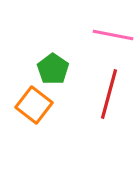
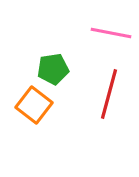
pink line: moved 2 px left, 2 px up
green pentagon: rotated 28 degrees clockwise
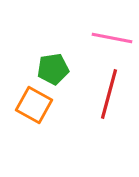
pink line: moved 1 px right, 5 px down
orange square: rotated 9 degrees counterclockwise
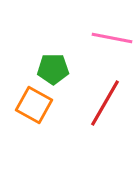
green pentagon: rotated 8 degrees clockwise
red line: moved 4 px left, 9 px down; rotated 15 degrees clockwise
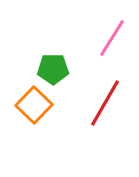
pink line: rotated 69 degrees counterclockwise
orange square: rotated 15 degrees clockwise
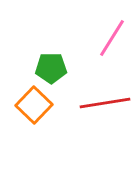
green pentagon: moved 2 px left, 1 px up
red line: rotated 51 degrees clockwise
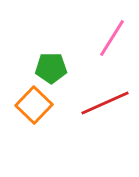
red line: rotated 15 degrees counterclockwise
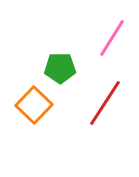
green pentagon: moved 9 px right
red line: rotated 33 degrees counterclockwise
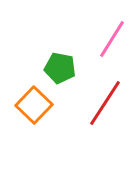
pink line: moved 1 px down
green pentagon: rotated 12 degrees clockwise
